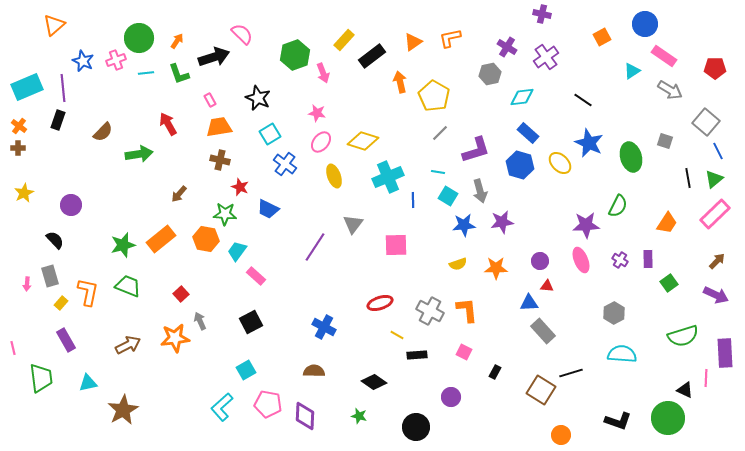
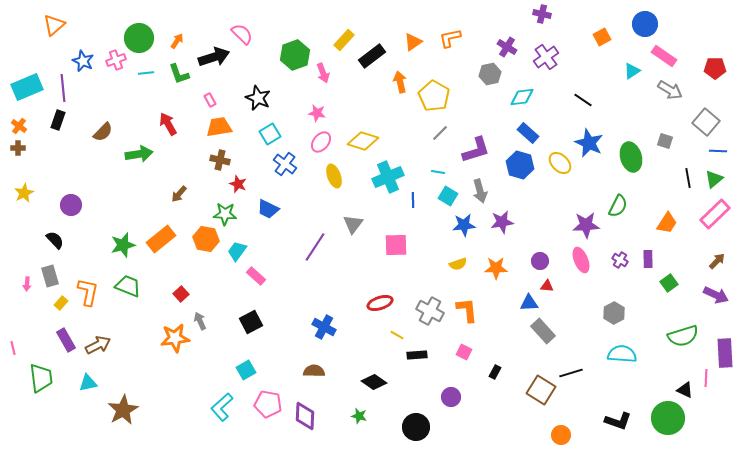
blue line at (718, 151): rotated 60 degrees counterclockwise
red star at (240, 187): moved 2 px left, 3 px up
brown arrow at (128, 345): moved 30 px left
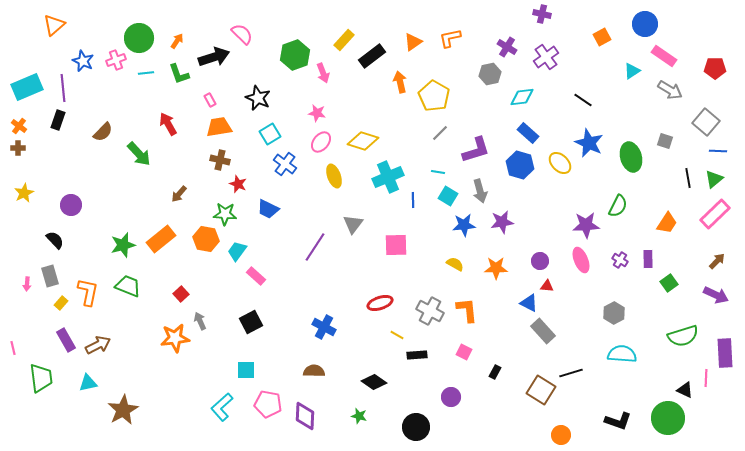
green arrow at (139, 154): rotated 56 degrees clockwise
yellow semicircle at (458, 264): moved 3 px left; rotated 132 degrees counterclockwise
blue triangle at (529, 303): rotated 30 degrees clockwise
cyan square at (246, 370): rotated 30 degrees clockwise
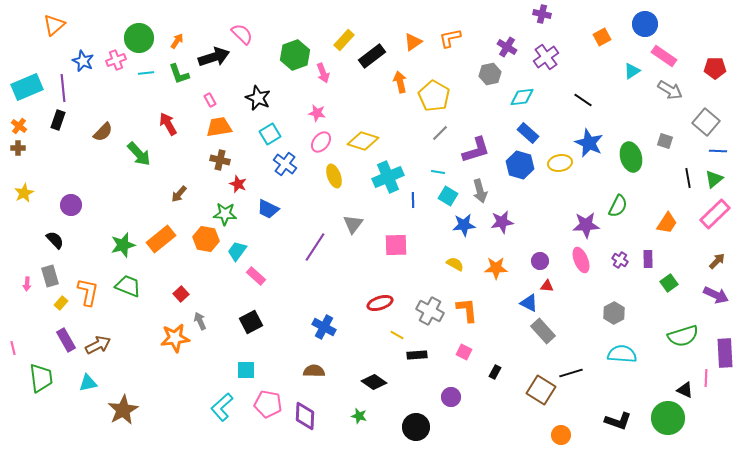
yellow ellipse at (560, 163): rotated 55 degrees counterclockwise
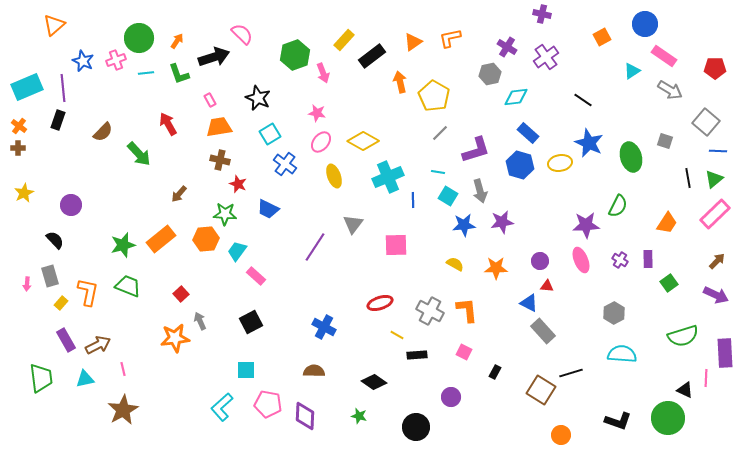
cyan diamond at (522, 97): moved 6 px left
yellow diamond at (363, 141): rotated 12 degrees clockwise
orange hexagon at (206, 239): rotated 15 degrees counterclockwise
pink line at (13, 348): moved 110 px right, 21 px down
cyan triangle at (88, 383): moved 3 px left, 4 px up
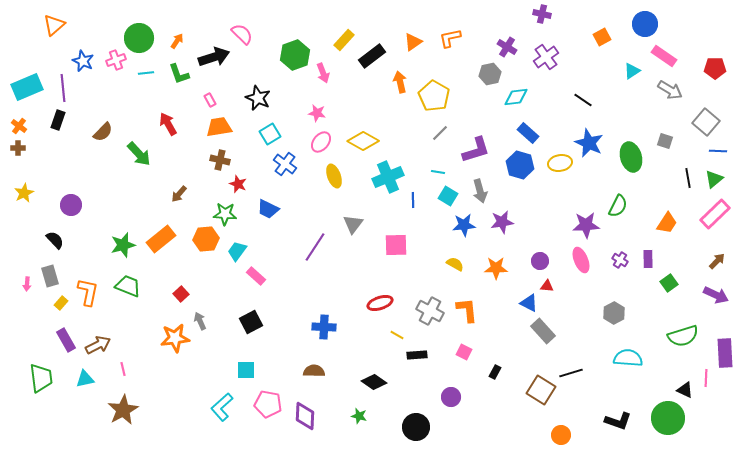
blue cross at (324, 327): rotated 25 degrees counterclockwise
cyan semicircle at (622, 354): moved 6 px right, 4 px down
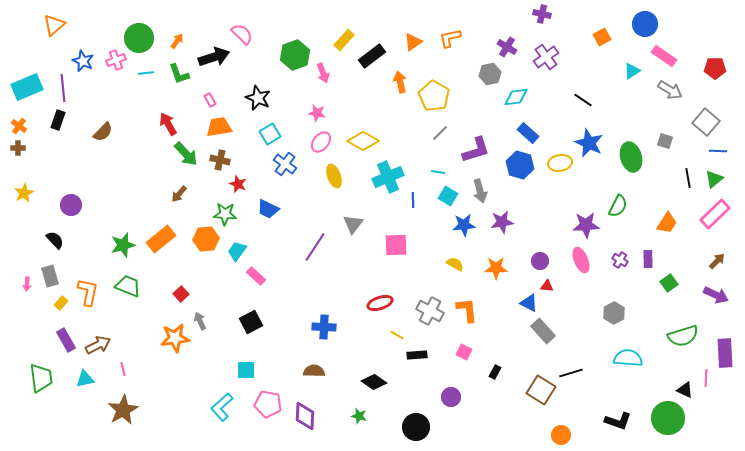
green arrow at (139, 154): moved 47 px right
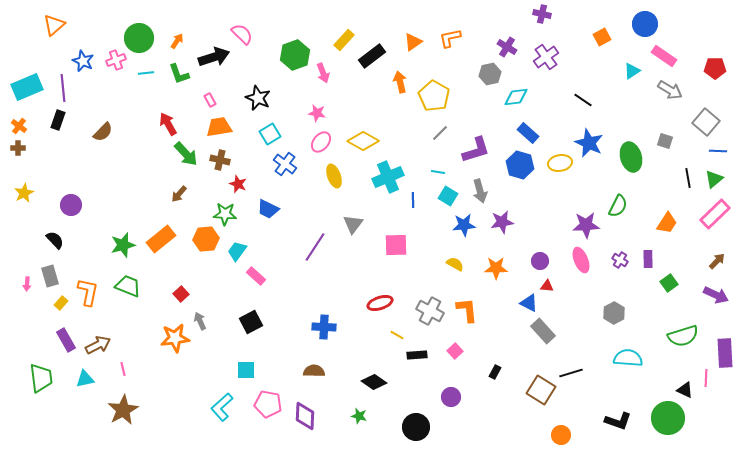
pink square at (464, 352): moved 9 px left, 1 px up; rotated 21 degrees clockwise
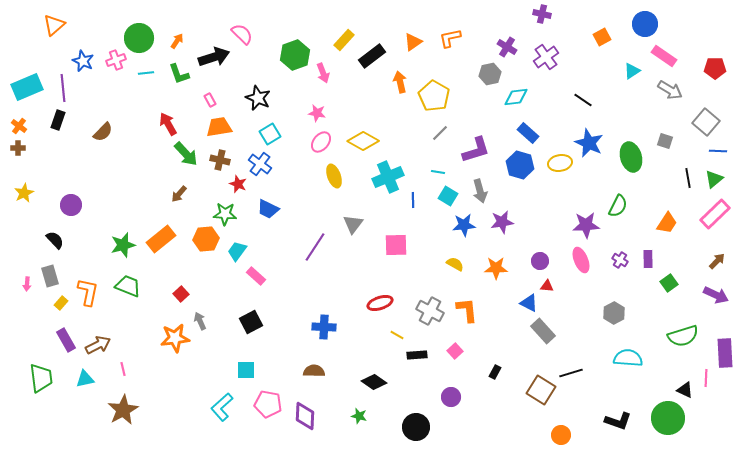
blue cross at (285, 164): moved 25 px left
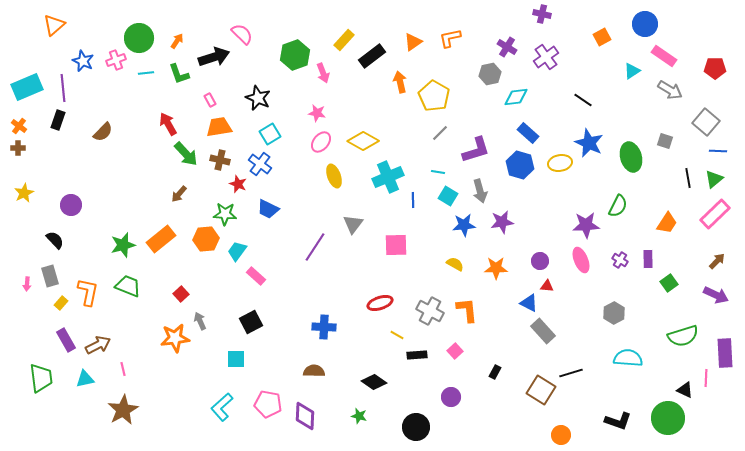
cyan square at (246, 370): moved 10 px left, 11 px up
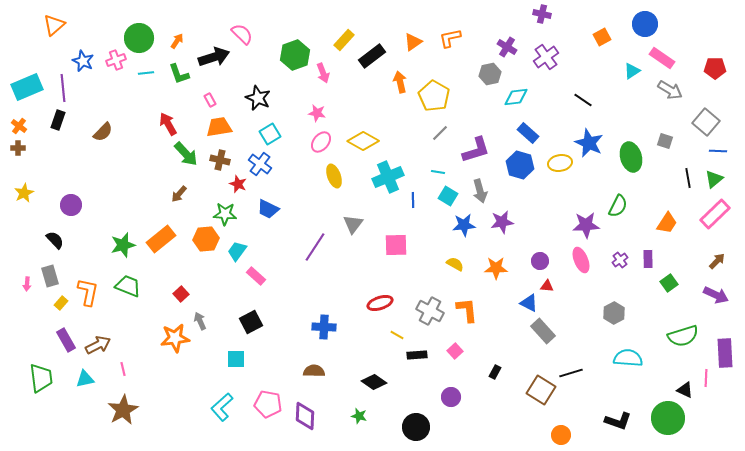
pink rectangle at (664, 56): moved 2 px left, 2 px down
purple cross at (620, 260): rotated 21 degrees clockwise
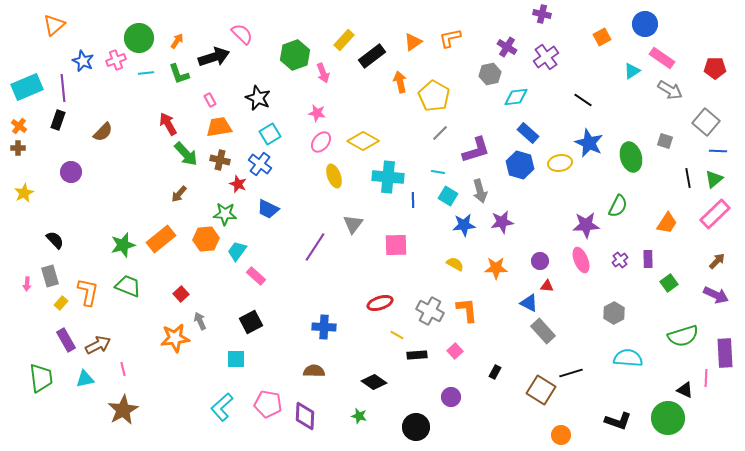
cyan cross at (388, 177): rotated 28 degrees clockwise
purple circle at (71, 205): moved 33 px up
